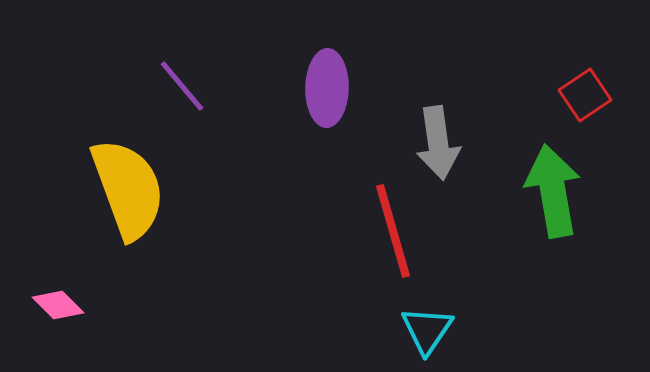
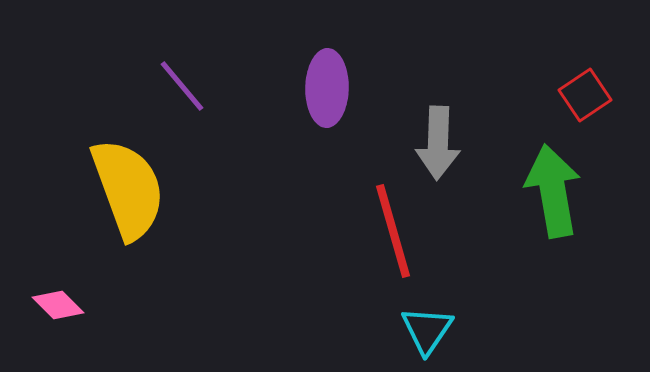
gray arrow: rotated 10 degrees clockwise
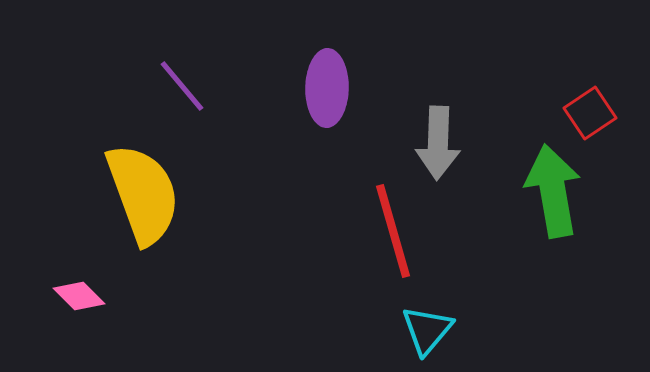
red square: moved 5 px right, 18 px down
yellow semicircle: moved 15 px right, 5 px down
pink diamond: moved 21 px right, 9 px up
cyan triangle: rotated 6 degrees clockwise
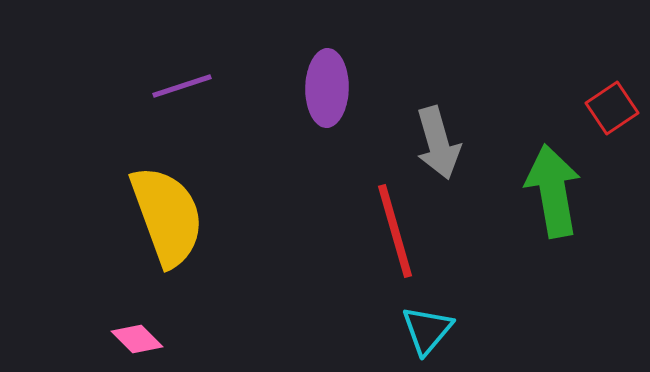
purple line: rotated 68 degrees counterclockwise
red square: moved 22 px right, 5 px up
gray arrow: rotated 18 degrees counterclockwise
yellow semicircle: moved 24 px right, 22 px down
red line: moved 2 px right
pink diamond: moved 58 px right, 43 px down
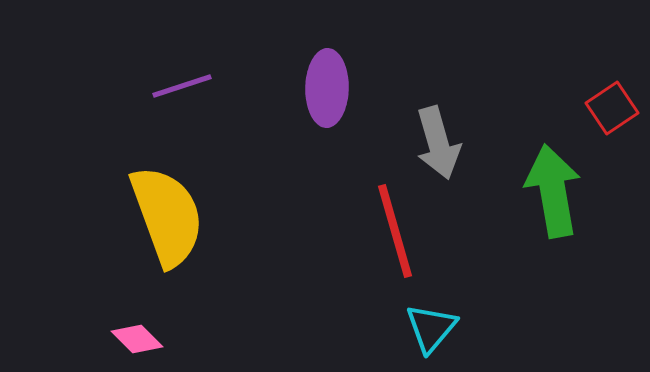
cyan triangle: moved 4 px right, 2 px up
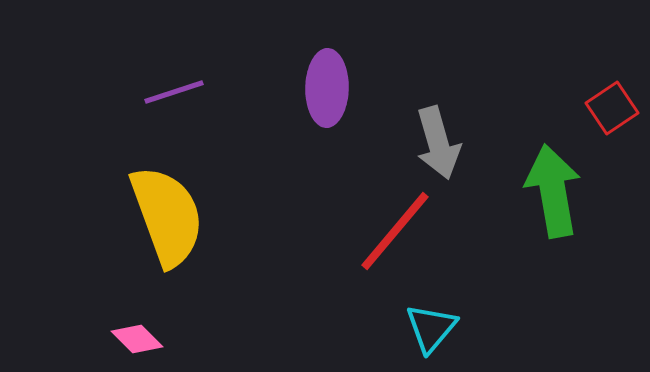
purple line: moved 8 px left, 6 px down
red line: rotated 56 degrees clockwise
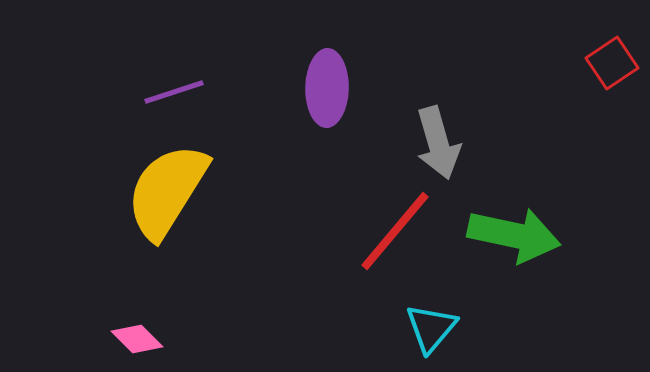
red square: moved 45 px up
green arrow: moved 39 px left, 44 px down; rotated 112 degrees clockwise
yellow semicircle: moved 25 px up; rotated 128 degrees counterclockwise
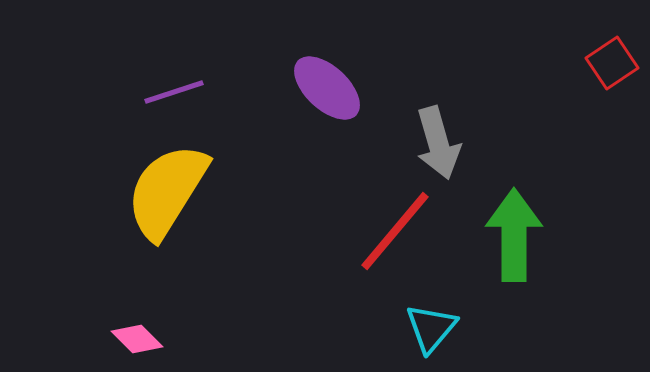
purple ellipse: rotated 48 degrees counterclockwise
green arrow: rotated 102 degrees counterclockwise
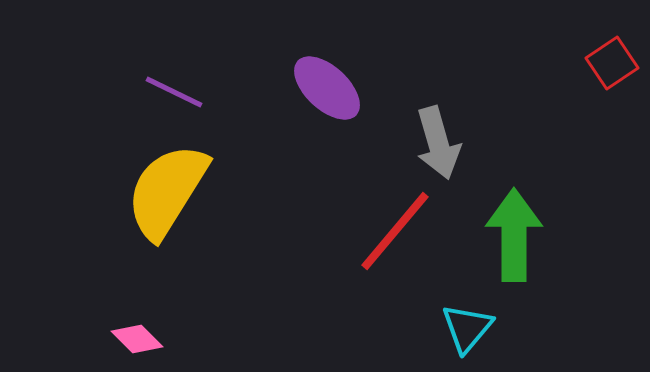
purple line: rotated 44 degrees clockwise
cyan triangle: moved 36 px right
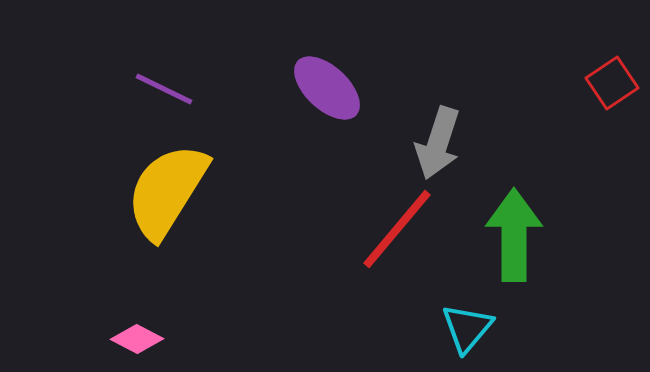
red square: moved 20 px down
purple line: moved 10 px left, 3 px up
gray arrow: rotated 34 degrees clockwise
red line: moved 2 px right, 2 px up
pink diamond: rotated 18 degrees counterclockwise
